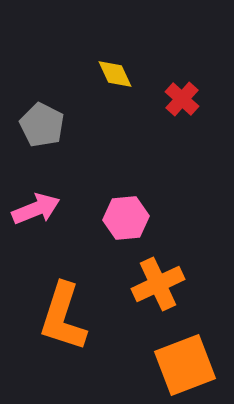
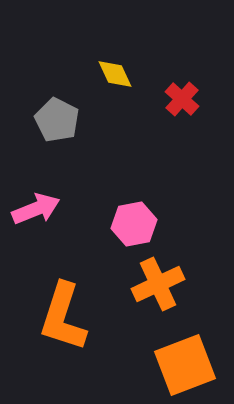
gray pentagon: moved 15 px right, 5 px up
pink hexagon: moved 8 px right, 6 px down; rotated 6 degrees counterclockwise
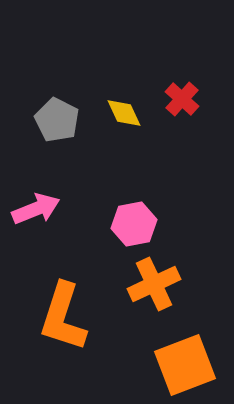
yellow diamond: moved 9 px right, 39 px down
orange cross: moved 4 px left
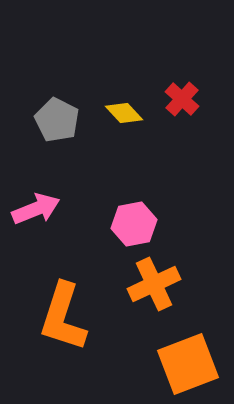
yellow diamond: rotated 18 degrees counterclockwise
orange square: moved 3 px right, 1 px up
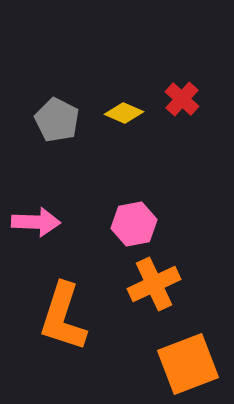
yellow diamond: rotated 24 degrees counterclockwise
pink arrow: moved 13 px down; rotated 24 degrees clockwise
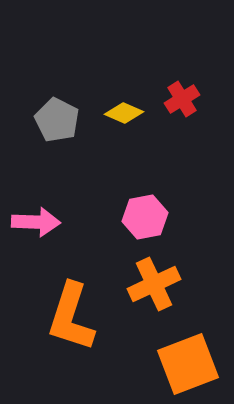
red cross: rotated 16 degrees clockwise
pink hexagon: moved 11 px right, 7 px up
orange L-shape: moved 8 px right
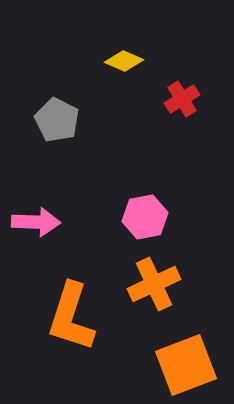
yellow diamond: moved 52 px up
orange square: moved 2 px left, 1 px down
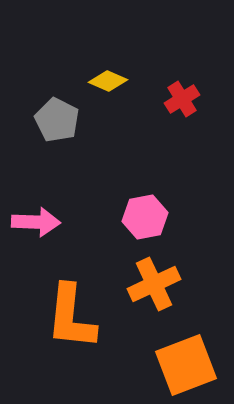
yellow diamond: moved 16 px left, 20 px down
orange L-shape: rotated 12 degrees counterclockwise
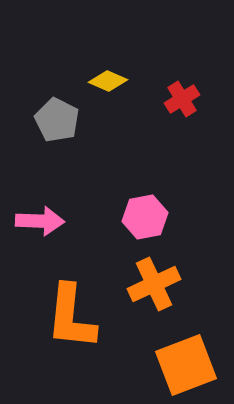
pink arrow: moved 4 px right, 1 px up
